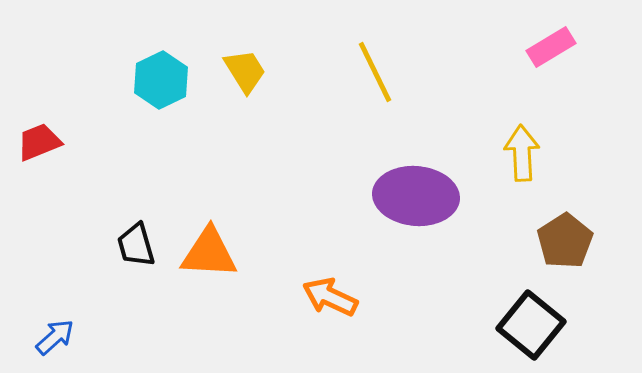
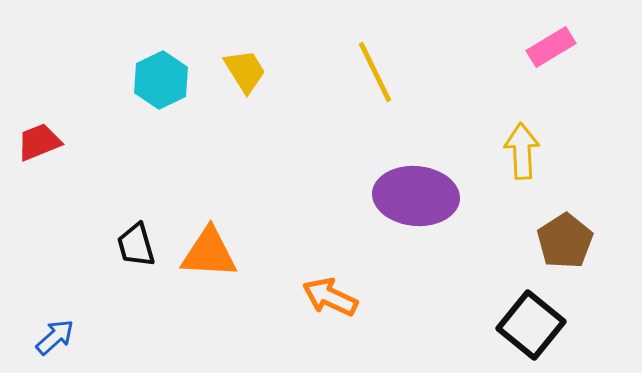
yellow arrow: moved 2 px up
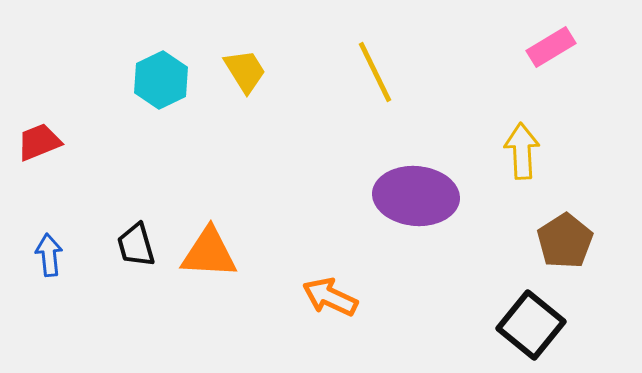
blue arrow: moved 6 px left, 82 px up; rotated 54 degrees counterclockwise
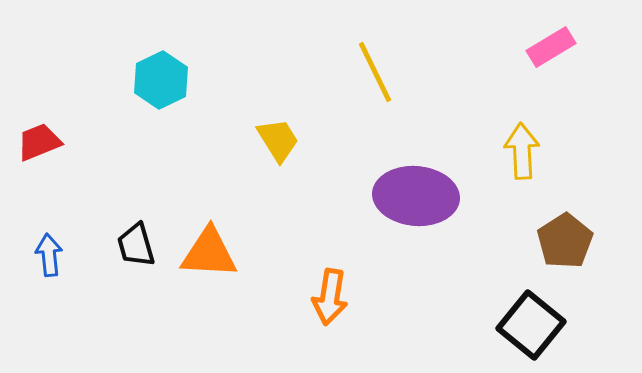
yellow trapezoid: moved 33 px right, 69 px down
orange arrow: rotated 106 degrees counterclockwise
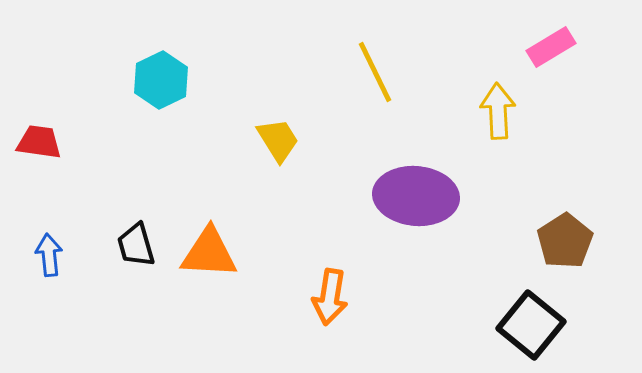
red trapezoid: rotated 30 degrees clockwise
yellow arrow: moved 24 px left, 40 px up
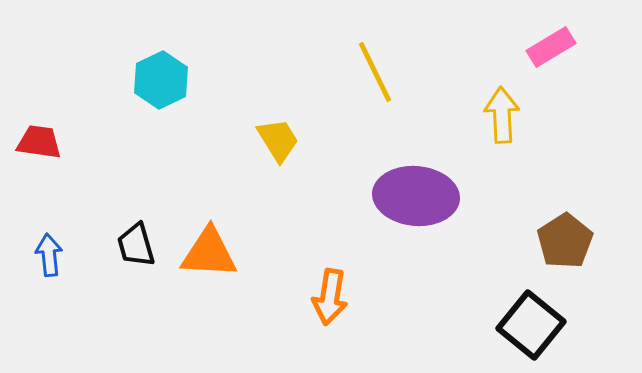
yellow arrow: moved 4 px right, 4 px down
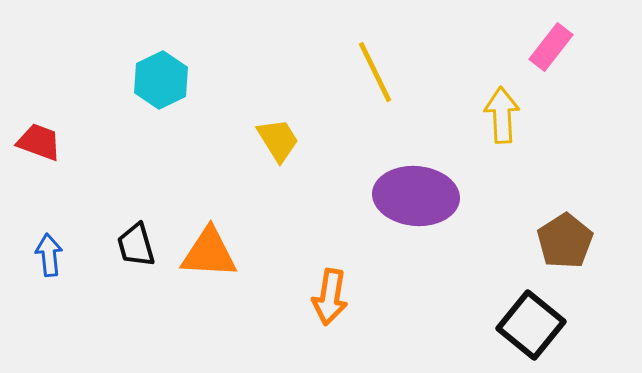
pink rectangle: rotated 21 degrees counterclockwise
red trapezoid: rotated 12 degrees clockwise
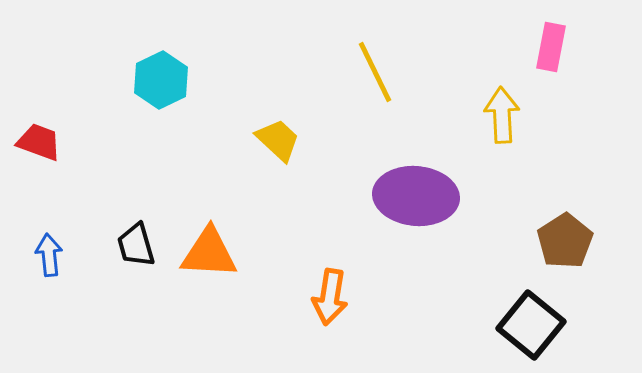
pink rectangle: rotated 27 degrees counterclockwise
yellow trapezoid: rotated 15 degrees counterclockwise
